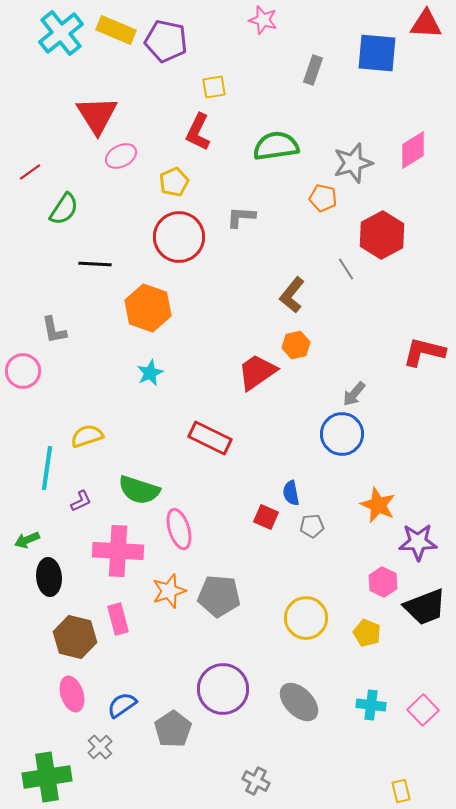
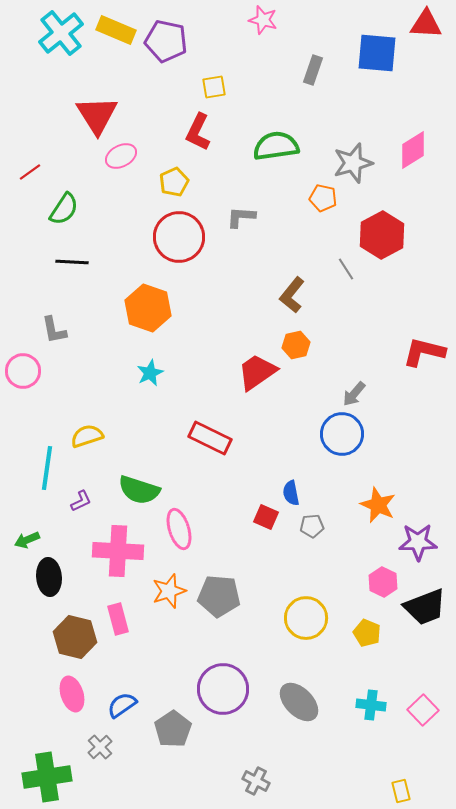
black line at (95, 264): moved 23 px left, 2 px up
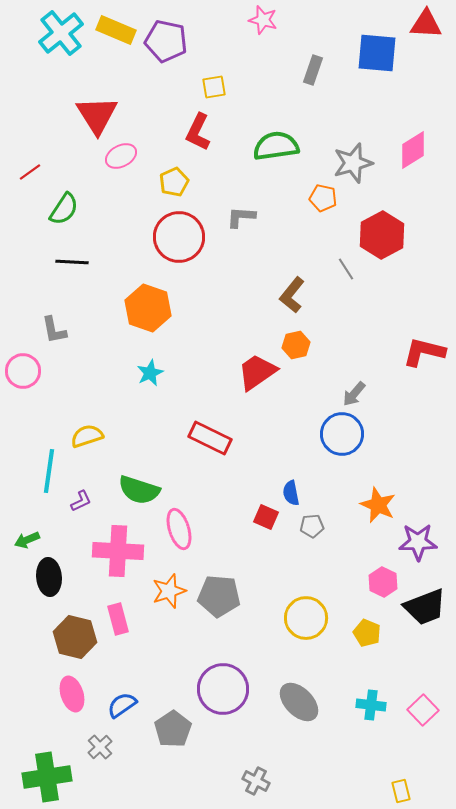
cyan line at (47, 468): moved 2 px right, 3 px down
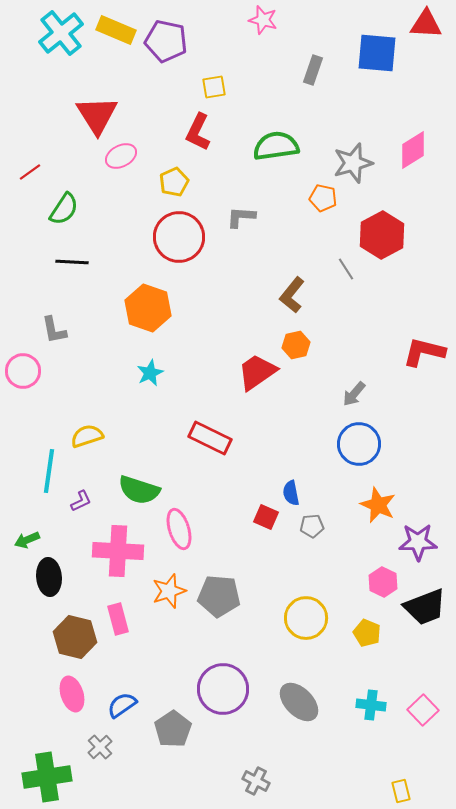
blue circle at (342, 434): moved 17 px right, 10 px down
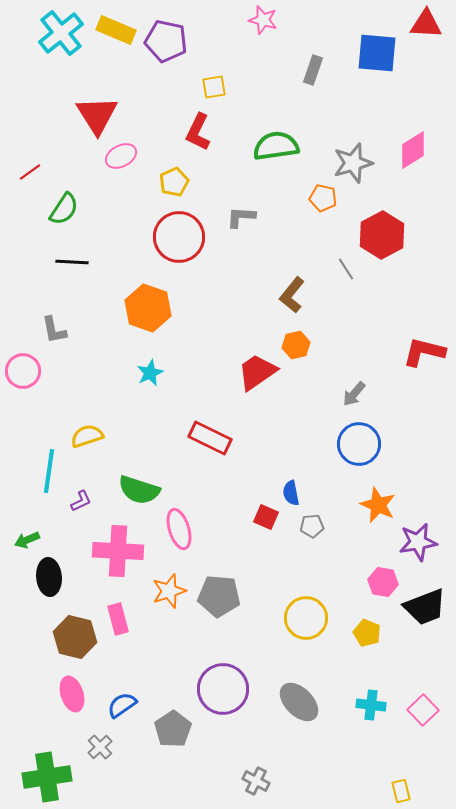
purple star at (418, 542): rotated 9 degrees counterclockwise
pink hexagon at (383, 582): rotated 16 degrees counterclockwise
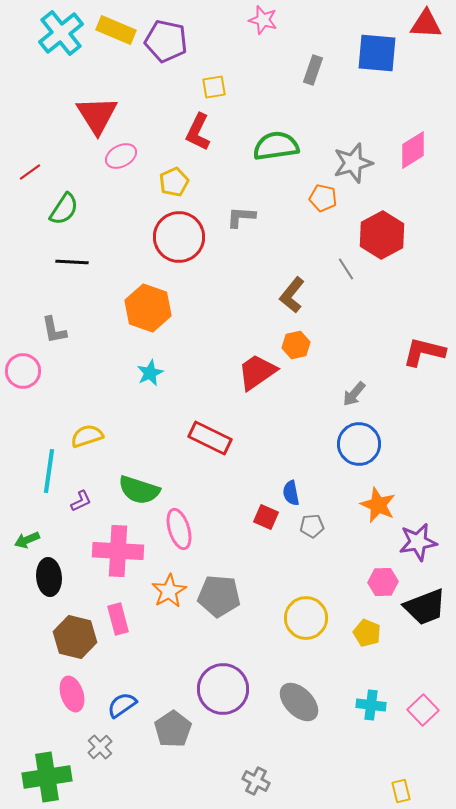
pink hexagon at (383, 582): rotated 12 degrees counterclockwise
orange star at (169, 591): rotated 12 degrees counterclockwise
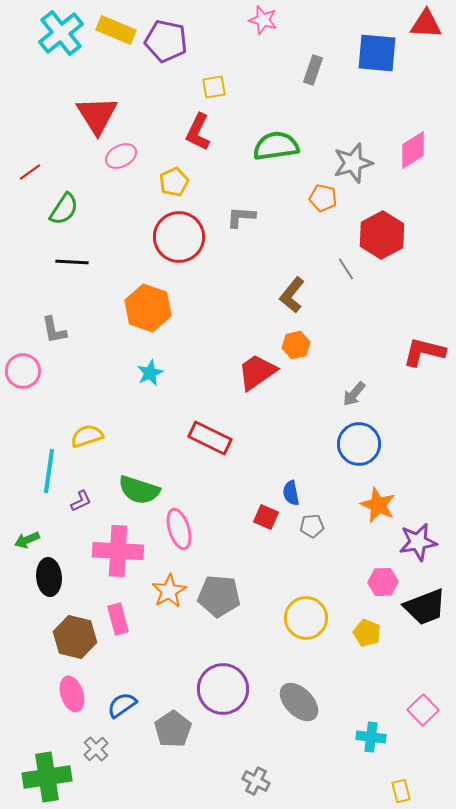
cyan cross at (371, 705): moved 32 px down
gray cross at (100, 747): moved 4 px left, 2 px down
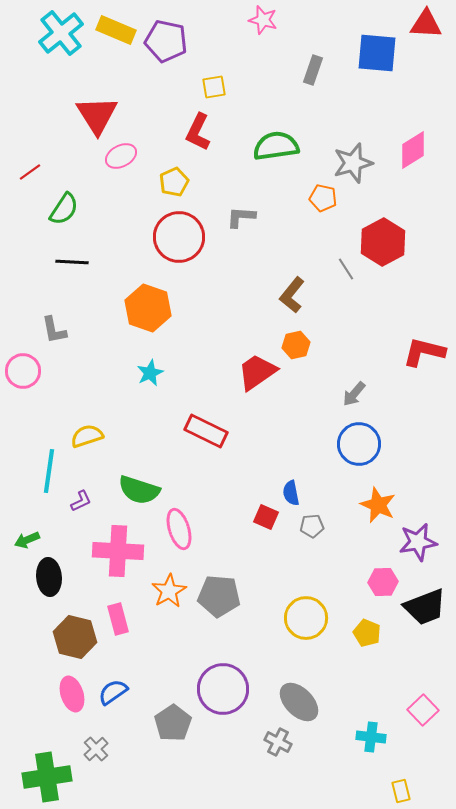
red hexagon at (382, 235): moved 1 px right, 7 px down
red rectangle at (210, 438): moved 4 px left, 7 px up
blue semicircle at (122, 705): moved 9 px left, 13 px up
gray pentagon at (173, 729): moved 6 px up
gray cross at (256, 781): moved 22 px right, 39 px up
